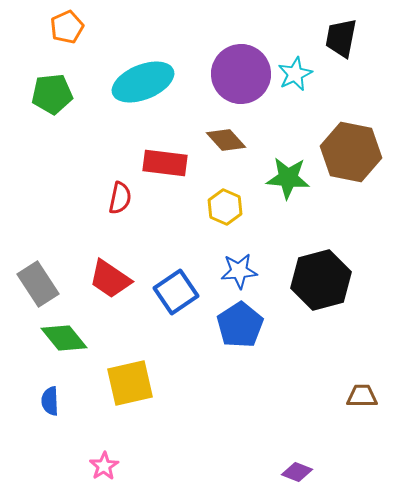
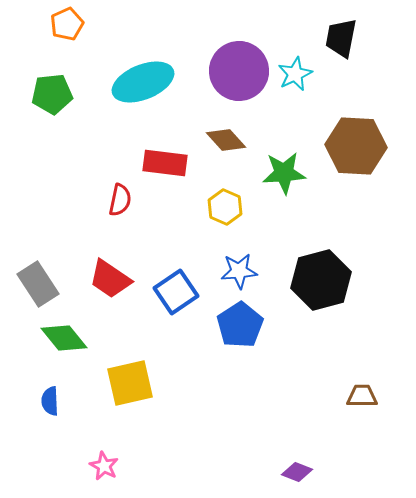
orange pentagon: moved 3 px up
purple circle: moved 2 px left, 3 px up
brown hexagon: moved 5 px right, 6 px up; rotated 8 degrees counterclockwise
green star: moved 4 px left, 5 px up; rotated 9 degrees counterclockwise
red semicircle: moved 2 px down
pink star: rotated 12 degrees counterclockwise
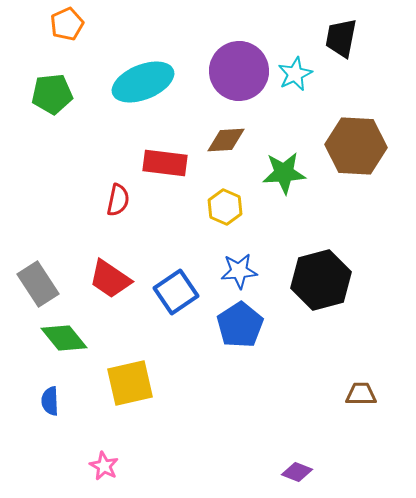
brown diamond: rotated 51 degrees counterclockwise
red semicircle: moved 2 px left
brown trapezoid: moved 1 px left, 2 px up
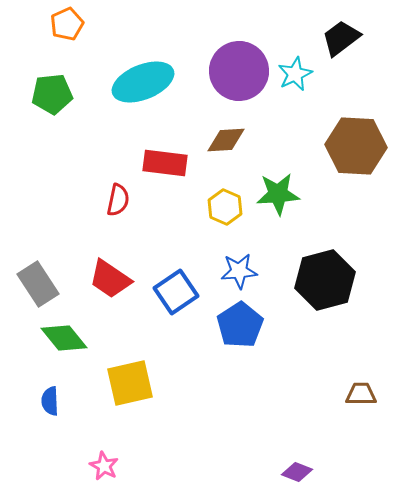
black trapezoid: rotated 42 degrees clockwise
green star: moved 6 px left, 21 px down
black hexagon: moved 4 px right
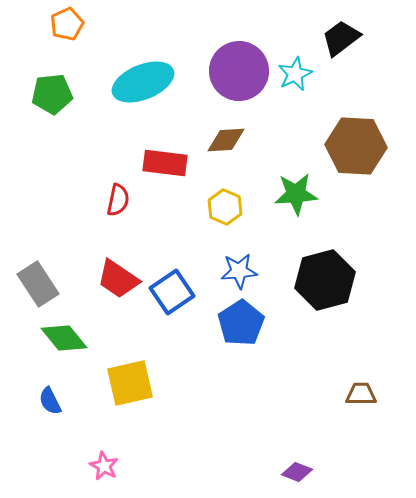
green star: moved 18 px right
red trapezoid: moved 8 px right
blue square: moved 4 px left
blue pentagon: moved 1 px right, 2 px up
blue semicircle: rotated 24 degrees counterclockwise
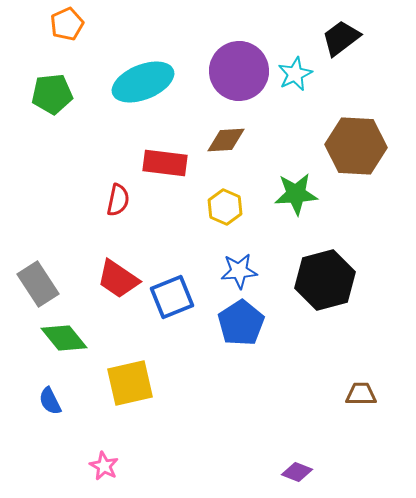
blue square: moved 5 px down; rotated 12 degrees clockwise
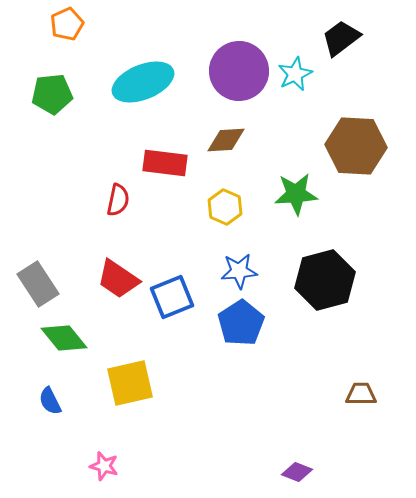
pink star: rotated 12 degrees counterclockwise
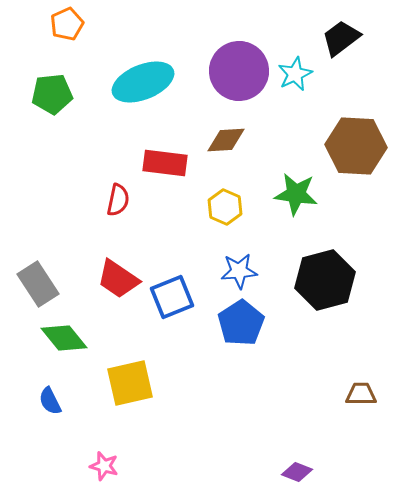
green star: rotated 12 degrees clockwise
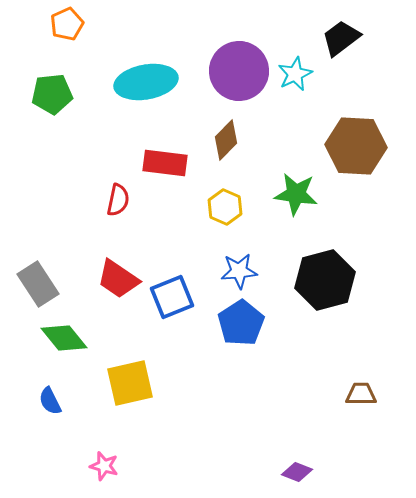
cyan ellipse: moved 3 px right; rotated 12 degrees clockwise
brown diamond: rotated 42 degrees counterclockwise
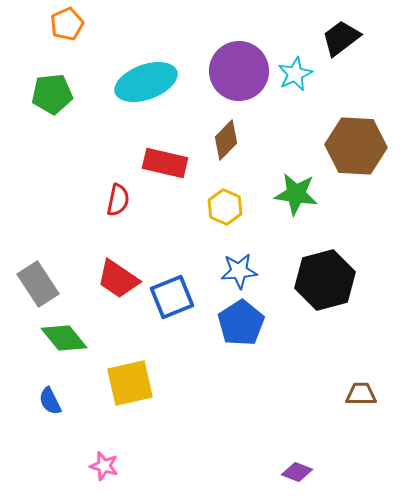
cyan ellipse: rotated 10 degrees counterclockwise
red rectangle: rotated 6 degrees clockwise
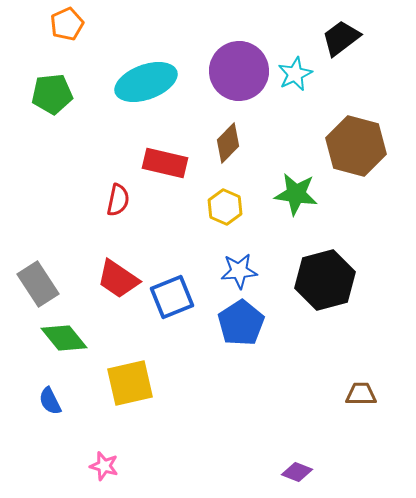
brown diamond: moved 2 px right, 3 px down
brown hexagon: rotated 12 degrees clockwise
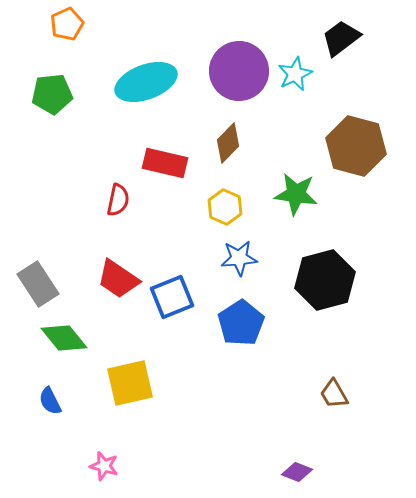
blue star: moved 13 px up
brown trapezoid: moved 27 px left; rotated 120 degrees counterclockwise
